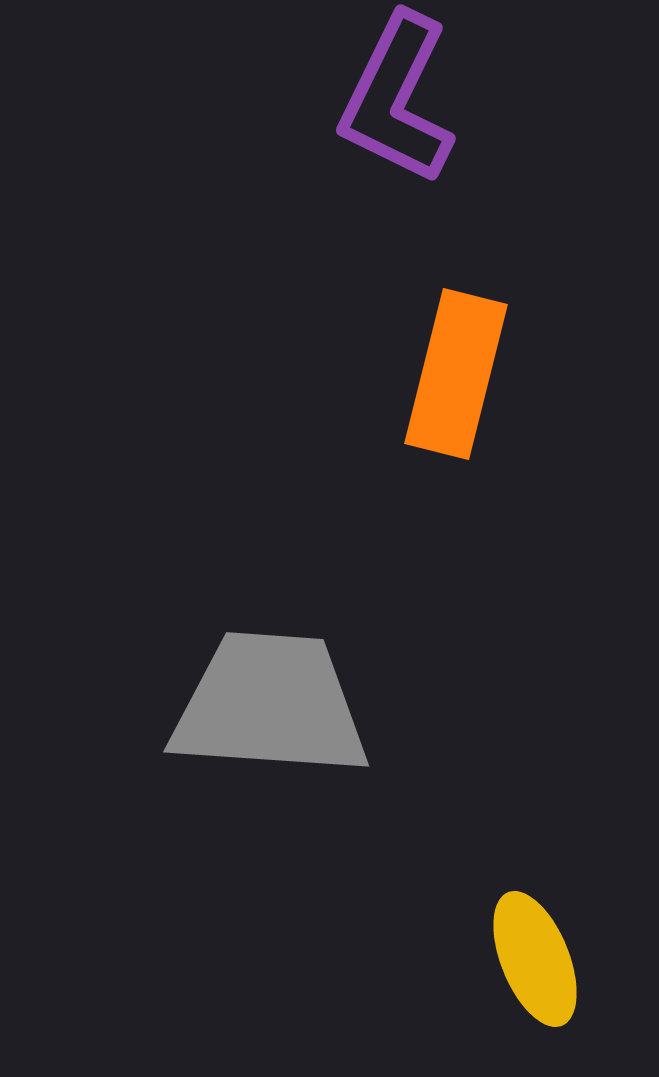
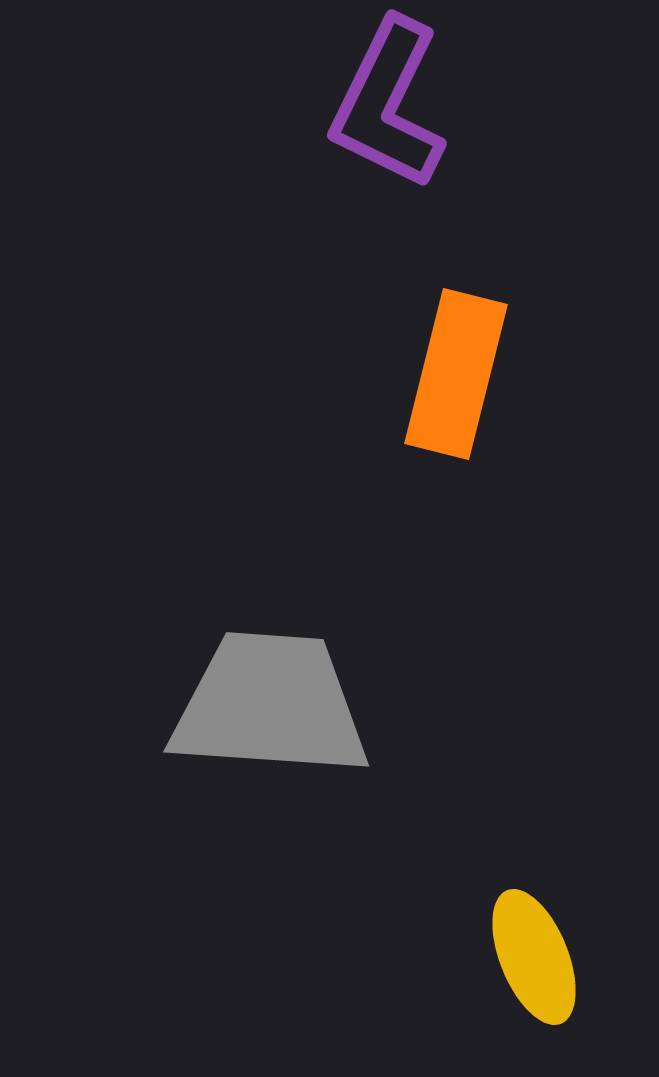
purple L-shape: moved 9 px left, 5 px down
yellow ellipse: moved 1 px left, 2 px up
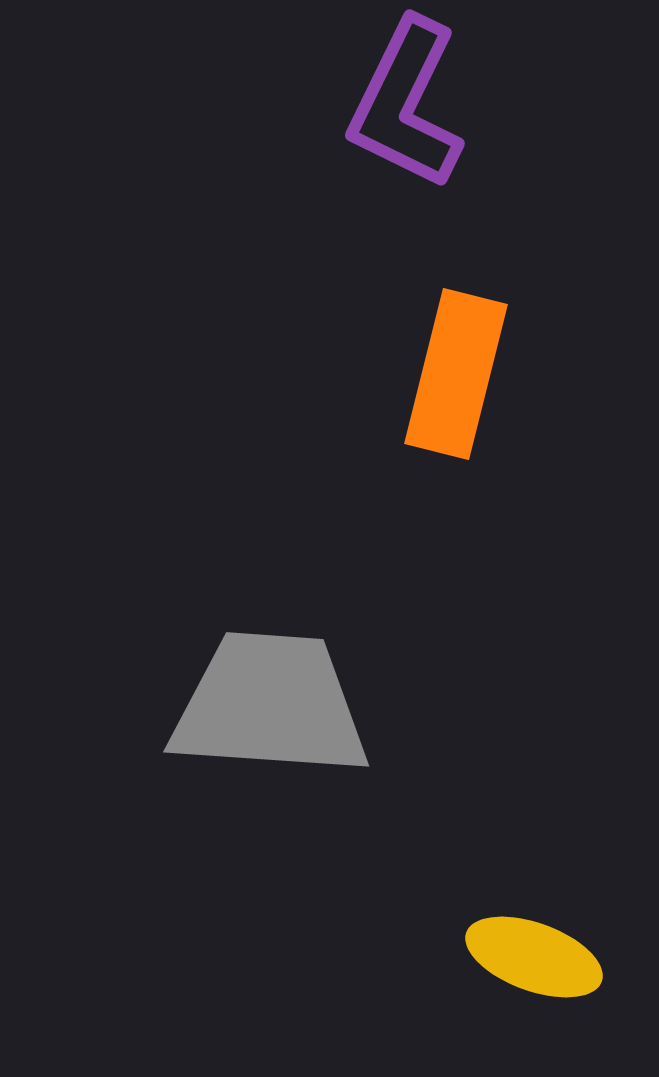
purple L-shape: moved 18 px right
yellow ellipse: rotated 48 degrees counterclockwise
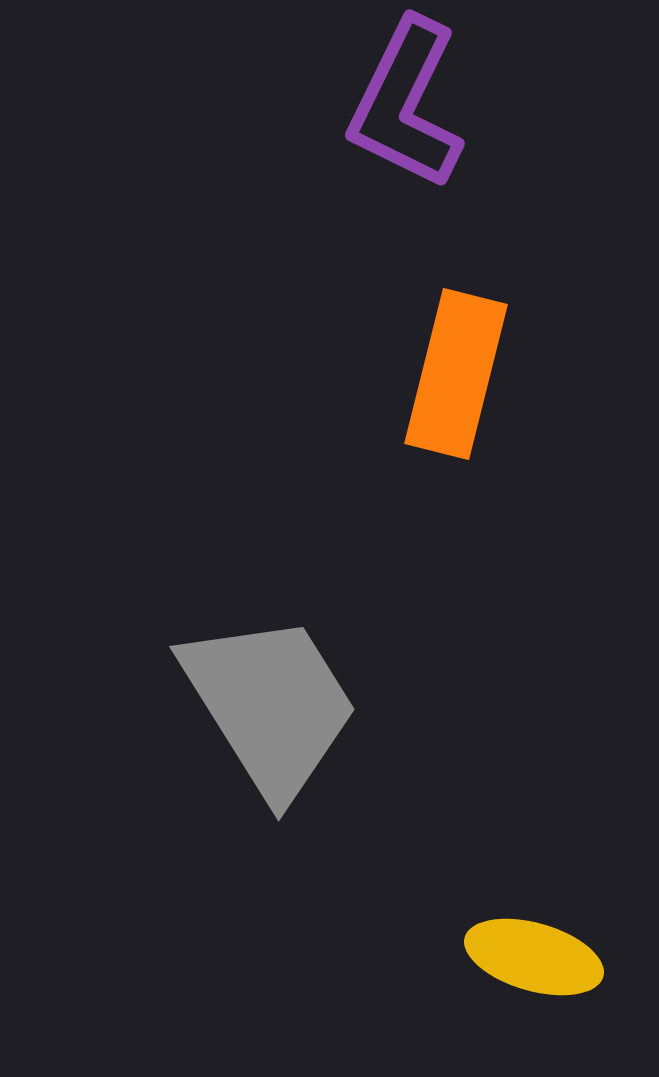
gray trapezoid: rotated 54 degrees clockwise
yellow ellipse: rotated 4 degrees counterclockwise
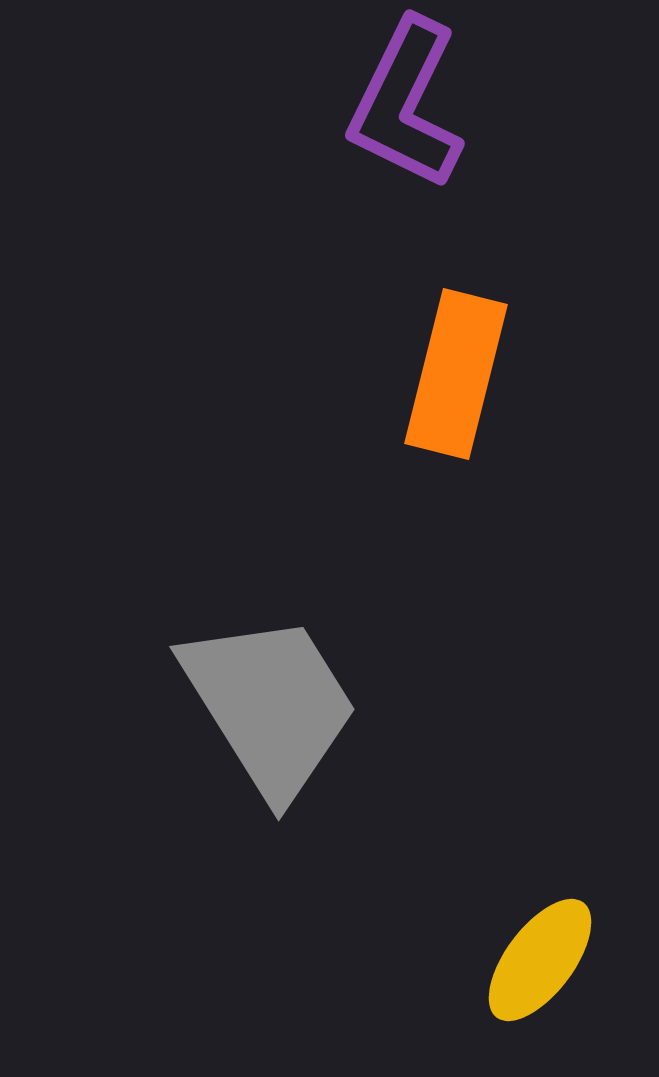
yellow ellipse: moved 6 px right, 3 px down; rotated 69 degrees counterclockwise
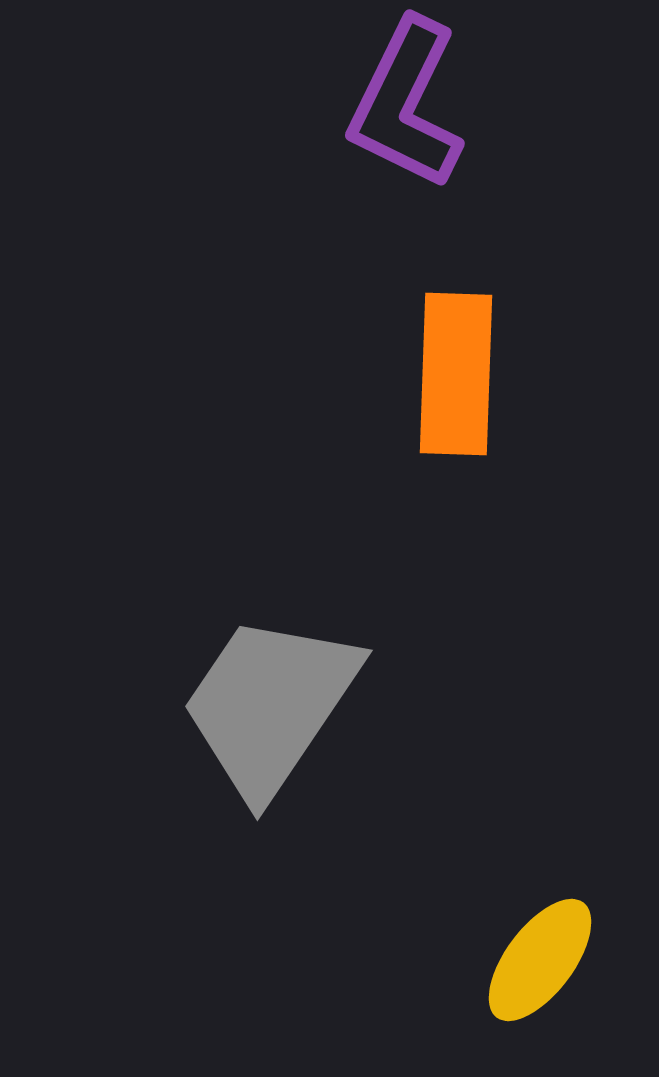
orange rectangle: rotated 12 degrees counterclockwise
gray trapezoid: rotated 114 degrees counterclockwise
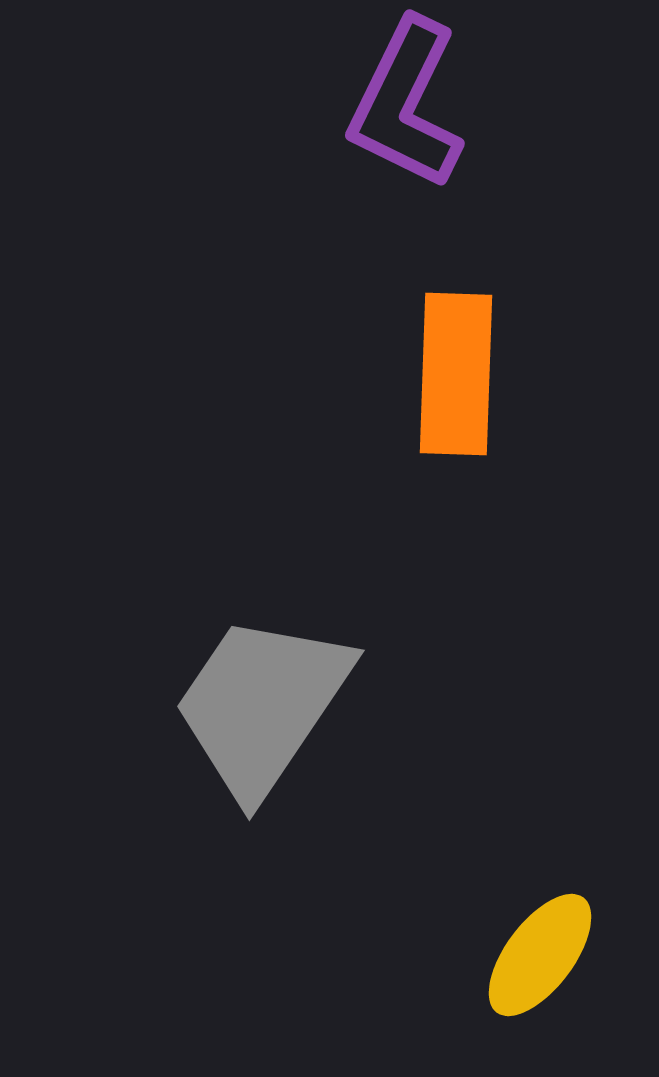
gray trapezoid: moved 8 px left
yellow ellipse: moved 5 px up
